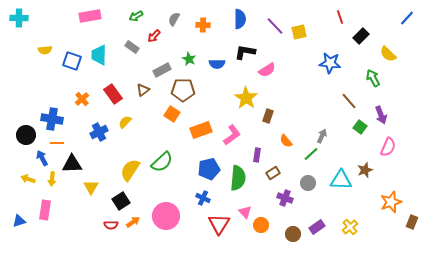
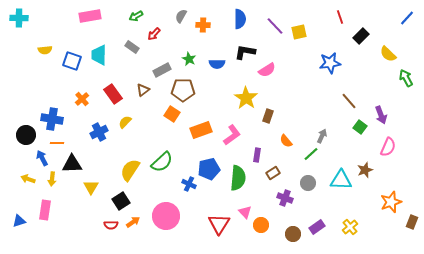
gray semicircle at (174, 19): moved 7 px right, 3 px up
red arrow at (154, 36): moved 2 px up
blue star at (330, 63): rotated 15 degrees counterclockwise
green arrow at (373, 78): moved 33 px right
blue cross at (203, 198): moved 14 px left, 14 px up
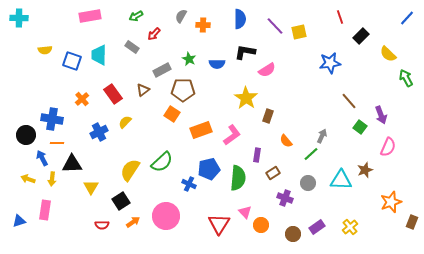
red semicircle at (111, 225): moved 9 px left
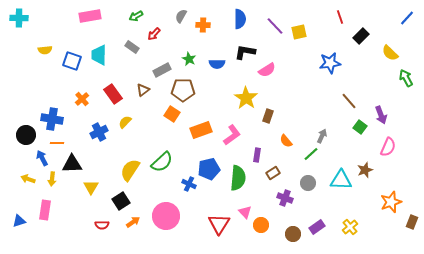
yellow semicircle at (388, 54): moved 2 px right, 1 px up
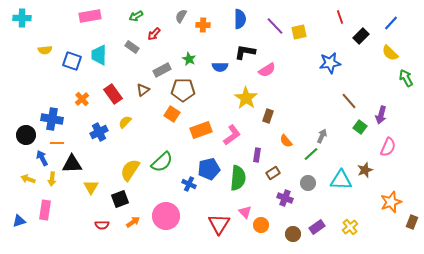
cyan cross at (19, 18): moved 3 px right
blue line at (407, 18): moved 16 px left, 5 px down
blue semicircle at (217, 64): moved 3 px right, 3 px down
purple arrow at (381, 115): rotated 36 degrees clockwise
black square at (121, 201): moved 1 px left, 2 px up; rotated 12 degrees clockwise
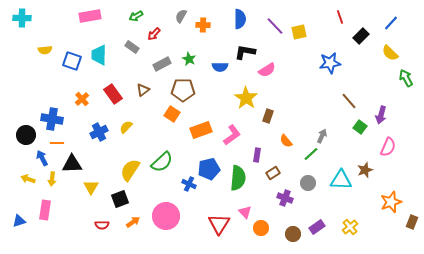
gray rectangle at (162, 70): moved 6 px up
yellow semicircle at (125, 122): moved 1 px right, 5 px down
orange circle at (261, 225): moved 3 px down
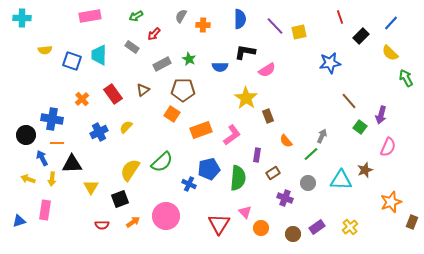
brown rectangle at (268, 116): rotated 40 degrees counterclockwise
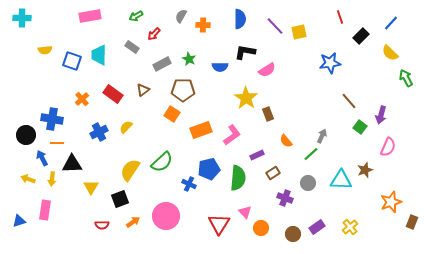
red rectangle at (113, 94): rotated 18 degrees counterclockwise
brown rectangle at (268, 116): moved 2 px up
purple rectangle at (257, 155): rotated 56 degrees clockwise
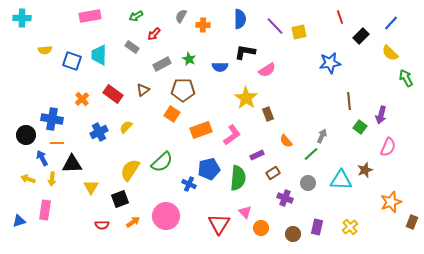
brown line at (349, 101): rotated 36 degrees clockwise
purple rectangle at (317, 227): rotated 42 degrees counterclockwise
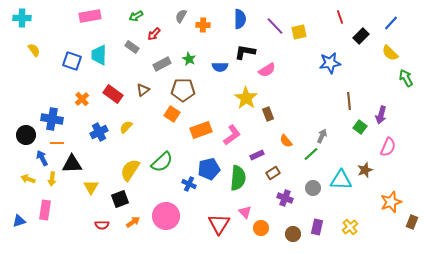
yellow semicircle at (45, 50): moved 11 px left; rotated 120 degrees counterclockwise
gray circle at (308, 183): moved 5 px right, 5 px down
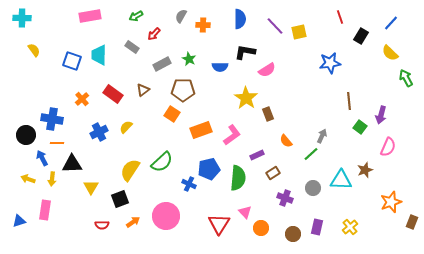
black rectangle at (361, 36): rotated 14 degrees counterclockwise
